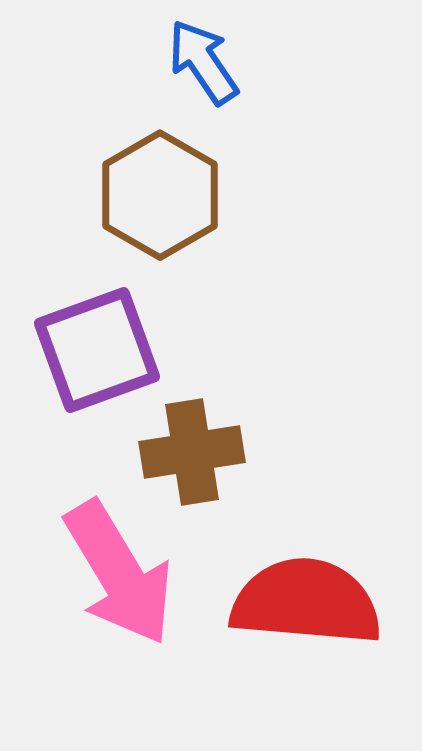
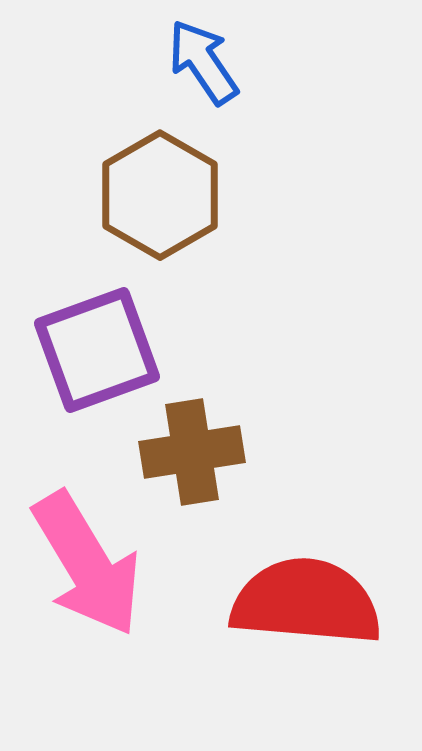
pink arrow: moved 32 px left, 9 px up
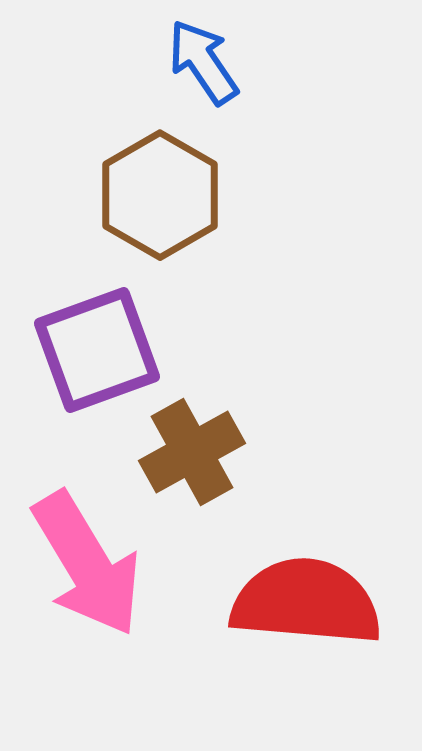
brown cross: rotated 20 degrees counterclockwise
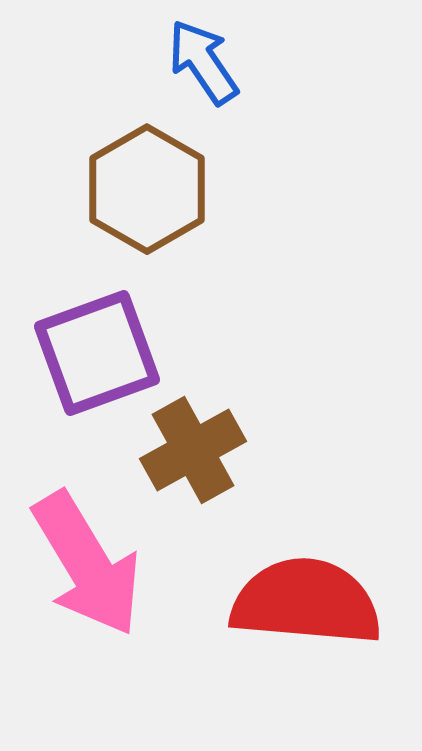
brown hexagon: moved 13 px left, 6 px up
purple square: moved 3 px down
brown cross: moved 1 px right, 2 px up
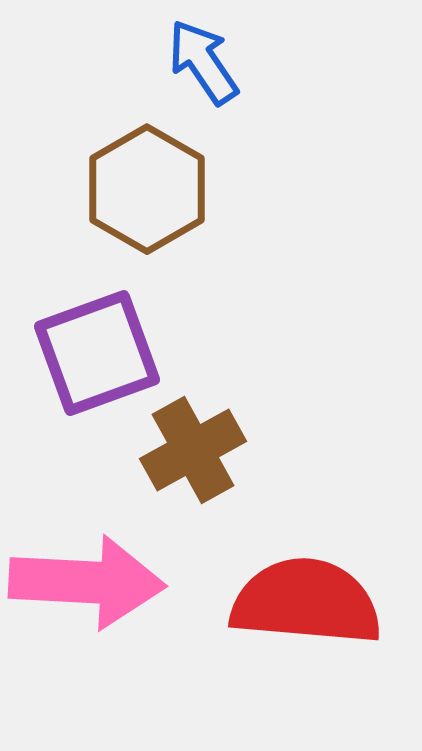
pink arrow: moved 18 px down; rotated 56 degrees counterclockwise
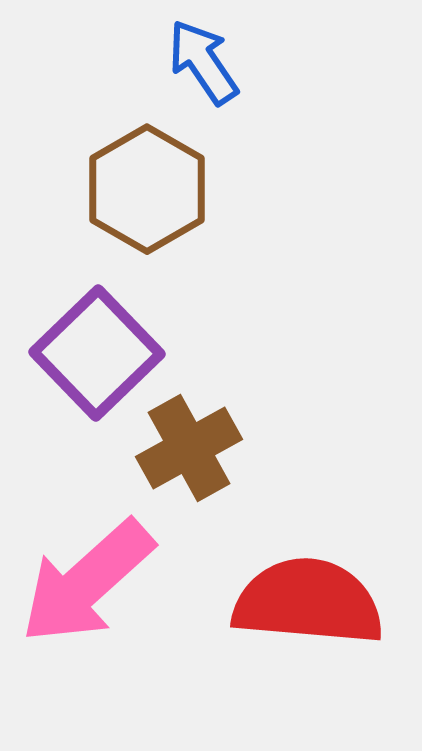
purple square: rotated 24 degrees counterclockwise
brown cross: moved 4 px left, 2 px up
pink arrow: rotated 135 degrees clockwise
red semicircle: moved 2 px right
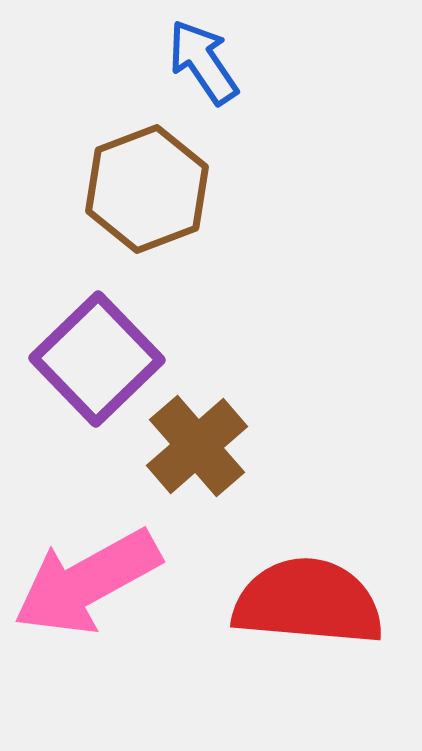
brown hexagon: rotated 9 degrees clockwise
purple square: moved 6 px down
brown cross: moved 8 px right, 2 px up; rotated 12 degrees counterclockwise
pink arrow: rotated 13 degrees clockwise
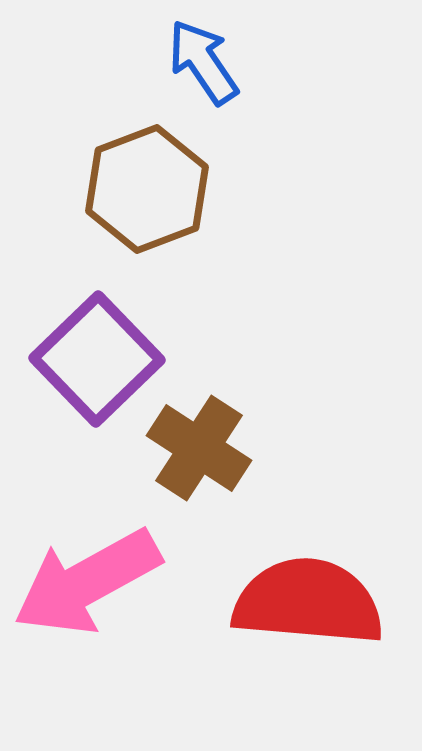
brown cross: moved 2 px right, 2 px down; rotated 16 degrees counterclockwise
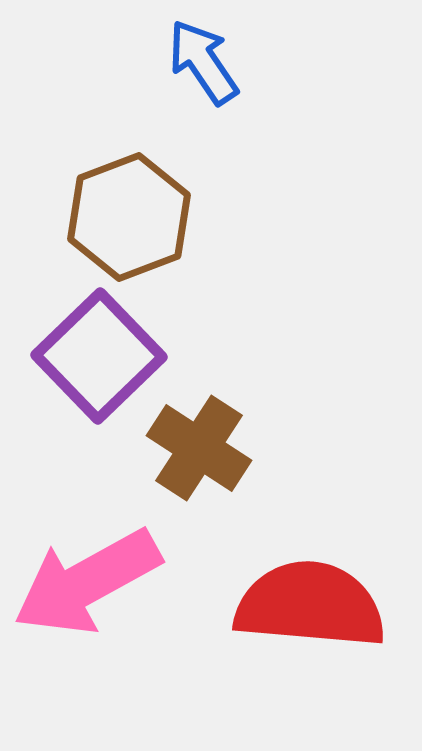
brown hexagon: moved 18 px left, 28 px down
purple square: moved 2 px right, 3 px up
red semicircle: moved 2 px right, 3 px down
